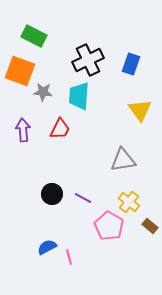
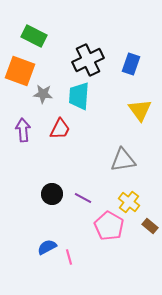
gray star: moved 2 px down
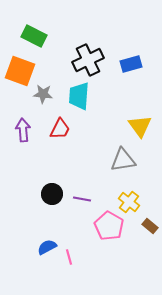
blue rectangle: rotated 55 degrees clockwise
yellow triangle: moved 16 px down
purple line: moved 1 px left, 1 px down; rotated 18 degrees counterclockwise
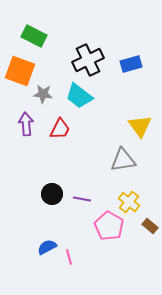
cyan trapezoid: rotated 56 degrees counterclockwise
purple arrow: moved 3 px right, 6 px up
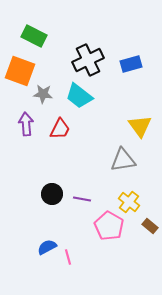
pink line: moved 1 px left
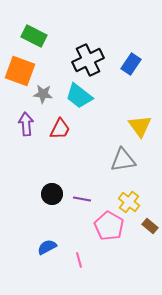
blue rectangle: rotated 40 degrees counterclockwise
pink line: moved 11 px right, 3 px down
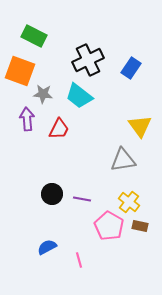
blue rectangle: moved 4 px down
purple arrow: moved 1 px right, 5 px up
red trapezoid: moved 1 px left
brown rectangle: moved 10 px left; rotated 28 degrees counterclockwise
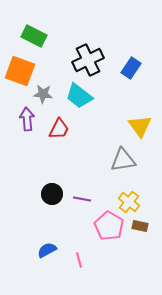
blue semicircle: moved 3 px down
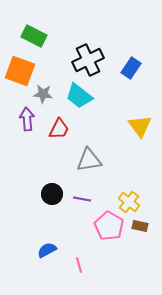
gray triangle: moved 34 px left
pink line: moved 5 px down
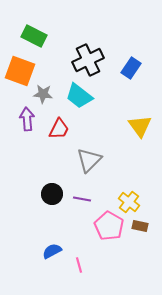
gray triangle: rotated 36 degrees counterclockwise
blue semicircle: moved 5 px right, 1 px down
